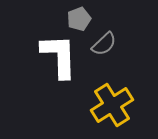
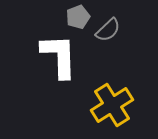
gray pentagon: moved 1 px left, 2 px up
gray semicircle: moved 4 px right, 14 px up
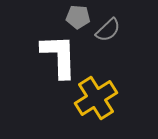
gray pentagon: rotated 25 degrees clockwise
yellow cross: moved 16 px left, 7 px up
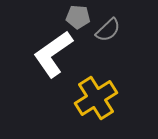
white L-shape: moved 6 px left, 2 px up; rotated 123 degrees counterclockwise
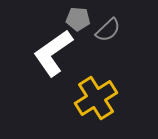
gray pentagon: moved 2 px down
white L-shape: moved 1 px up
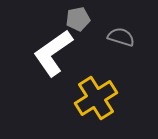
gray pentagon: rotated 15 degrees counterclockwise
gray semicircle: moved 13 px right, 7 px down; rotated 120 degrees counterclockwise
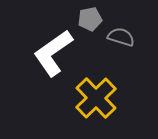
gray pentagon: moved 12 px right
yellow cross: rotated 12 degrees counterclockwise
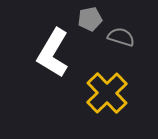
white L-shape: rotated 24 degrees counterclockwise
yellow cross: moved 11 px right, 5 px up
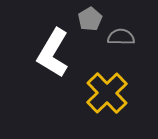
gray pentagon: rotated 20 degrees counterclockwise
gray semicircle: rotated 16 degrees counterclockwise
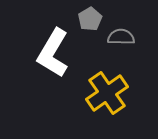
yellow cross: rotated 9 degrees clockwise
